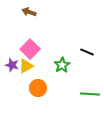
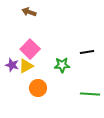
black line: rotated 32 degrees counterclockwise
green star: rotated 28 degrees clockwise
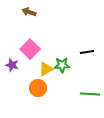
yellow triangle: moved 20 px right, 3 px down
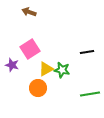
pink square: rotated 12 degrees clockwise
green star: moved 5 px down; rotated 14 degrees clockwise
green line: rotated 12 degrees counterclockwise
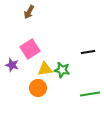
brown arrow: rotated 80 degrees counterclockwise
black line: moved 1 px right
yellow triangle: moved 1 px left; rotated 21 degrees clockwise
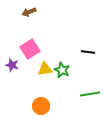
brown arrow: rotated 40 degrees clockwise
black line: rotated 16 degrees clockwise
green star: rotated 14 degrees clockwise
orange circle: moved 3 px right, 18 px down
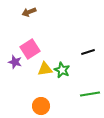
black line: rotated 24 degrees counterclockwise
purple star: moved 3 px right, 3 px up
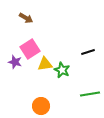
brown arrow: moved 3 px left, 6 px down; rotated 128 degrees counterclockwise
yellow triangle: moved 5 px up
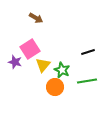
brown arrow: moved 10 px right
yellow triangle: moved 2 px left, 1 px down; rotated 42 degrees counterclockwise
green line: moved 3 px left, 13 px up
orange circle: moved 14 px right, 19 px up
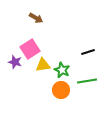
yellow triangle: rotated 42 degrees clockwise
orange circle: moved 6 px right, 3 px down
